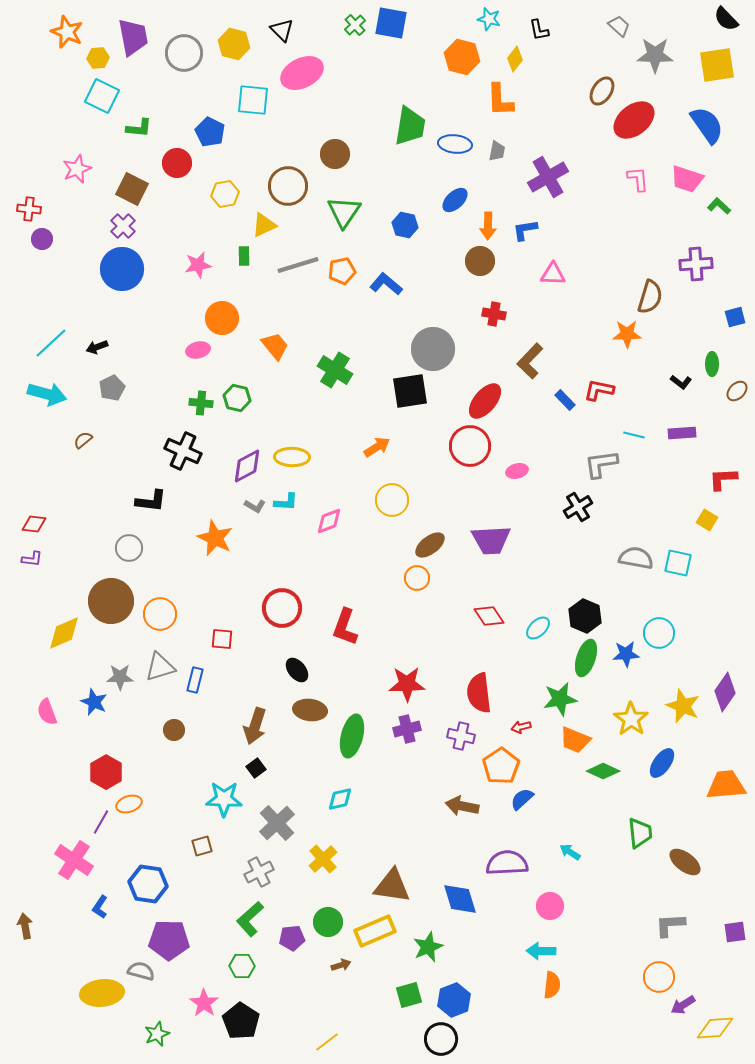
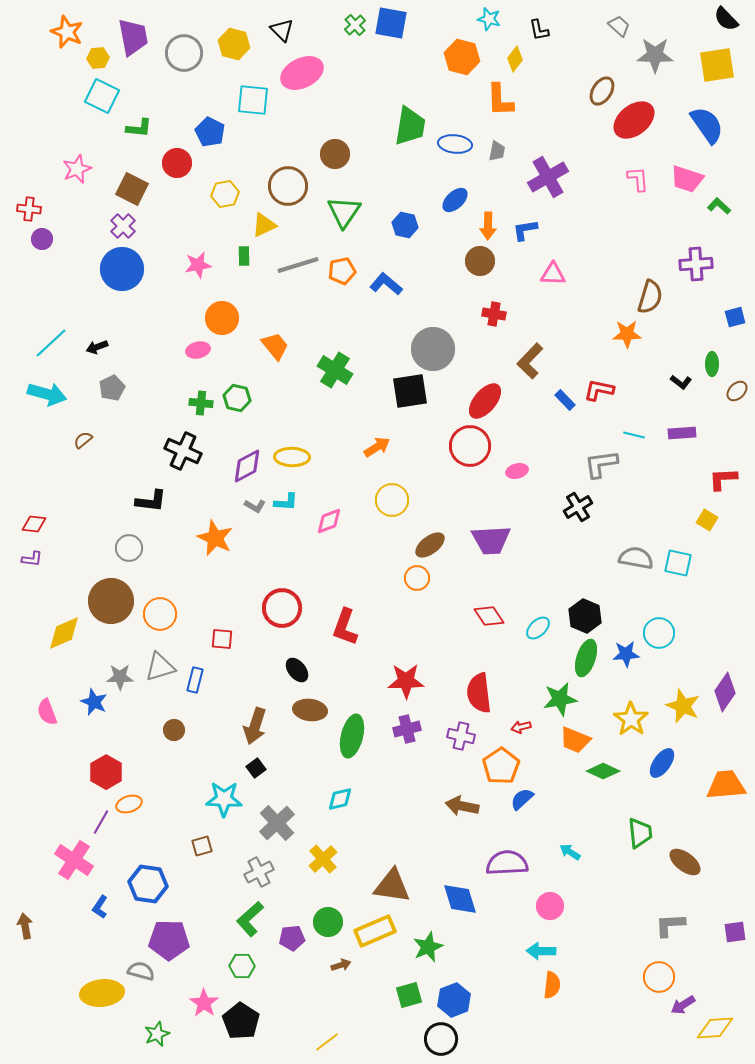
red star at (407, 684): moved 1 px left, 3 px up
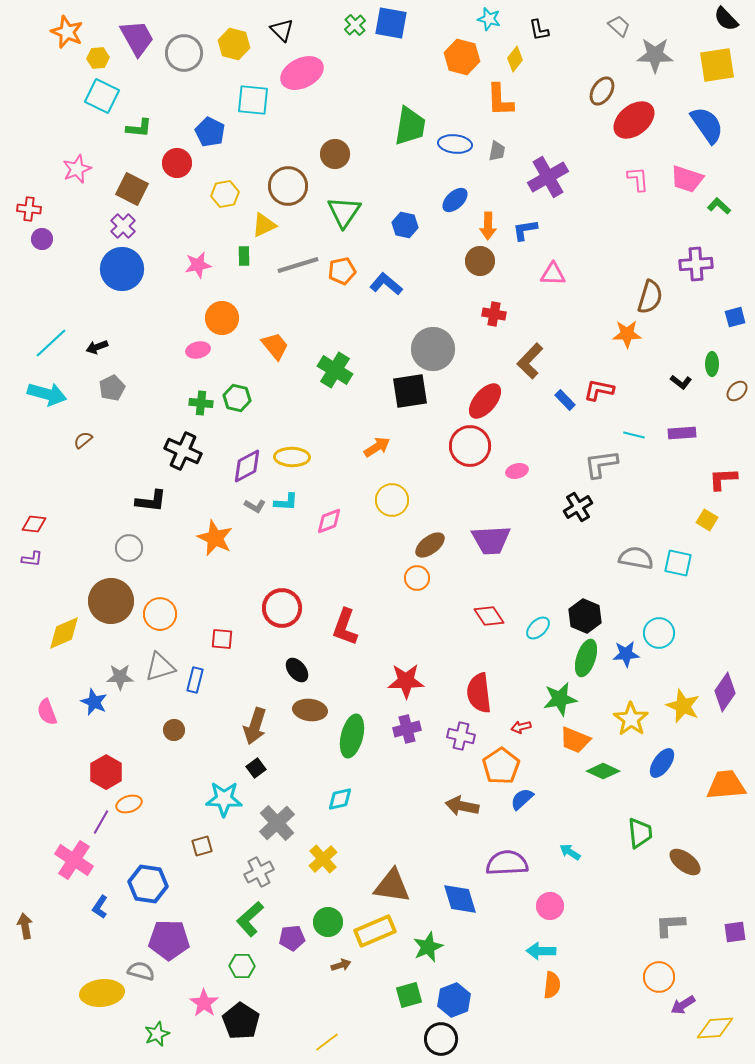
purple trapezoid at (133, 37): moved 4 px right, 1 px down; rotated 18 degrees counterclockwise
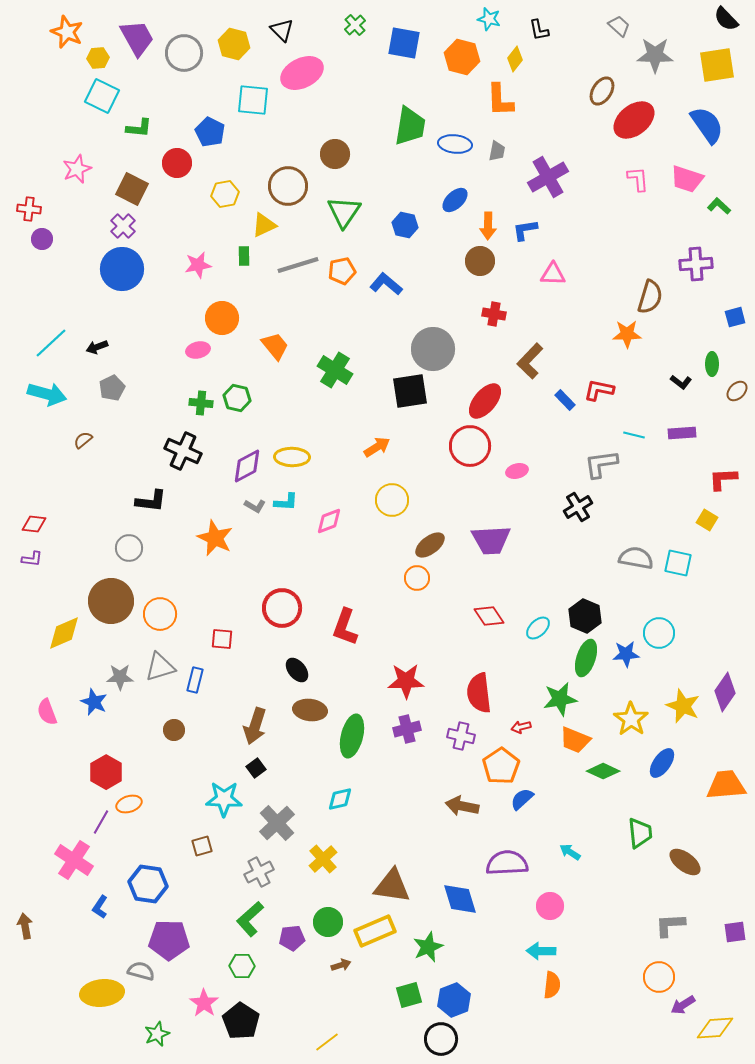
blue square at (391, 23): moved 13 px right, 20 px down
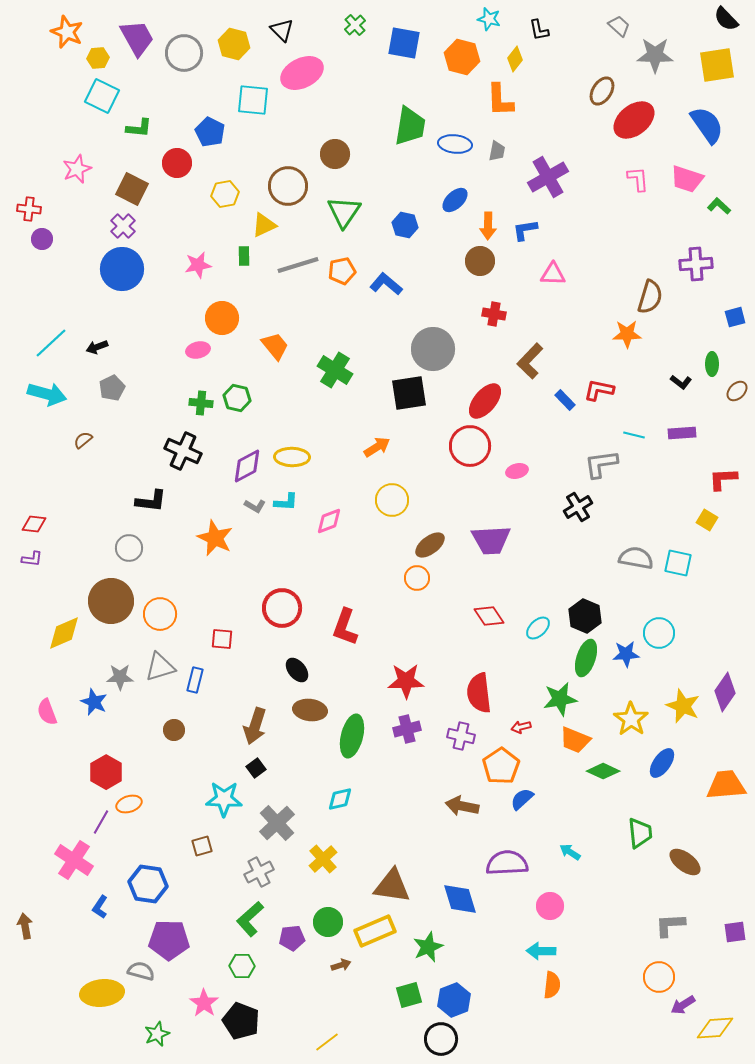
black square at (410, 391): moved 1 px left, 2 px down
black pentagon at (241, 1021): rotated 12 degrees counterclockwise
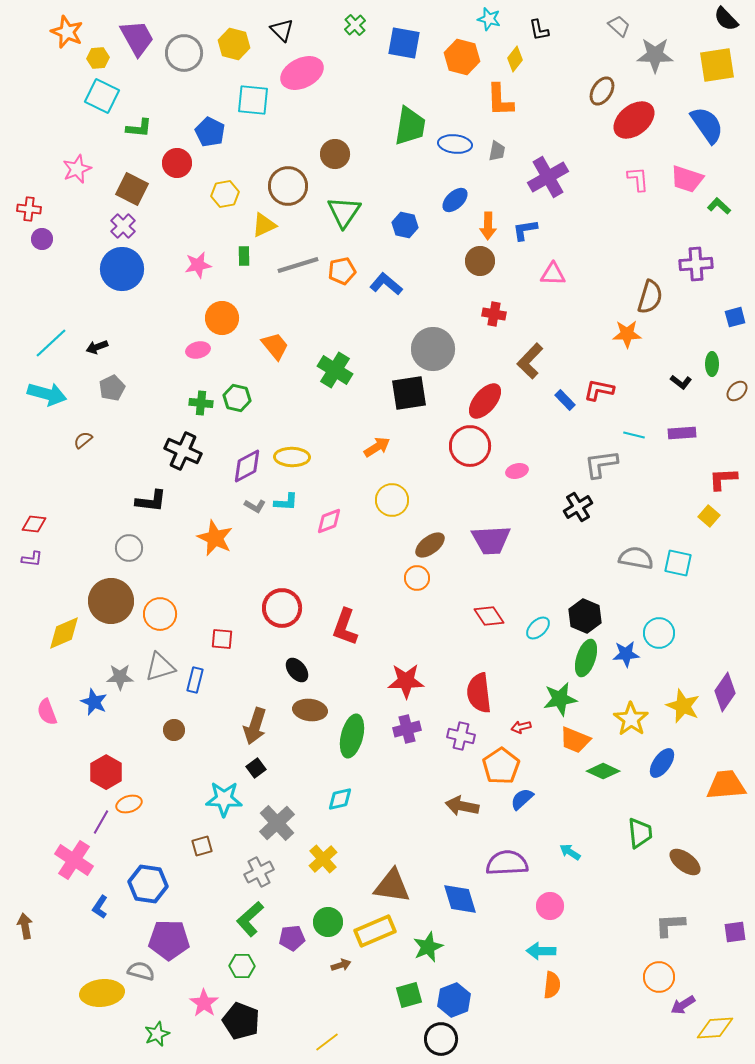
yellow square at (707, 520): moved 2 px right, 4 px up; rotated 10 degrees clockwise
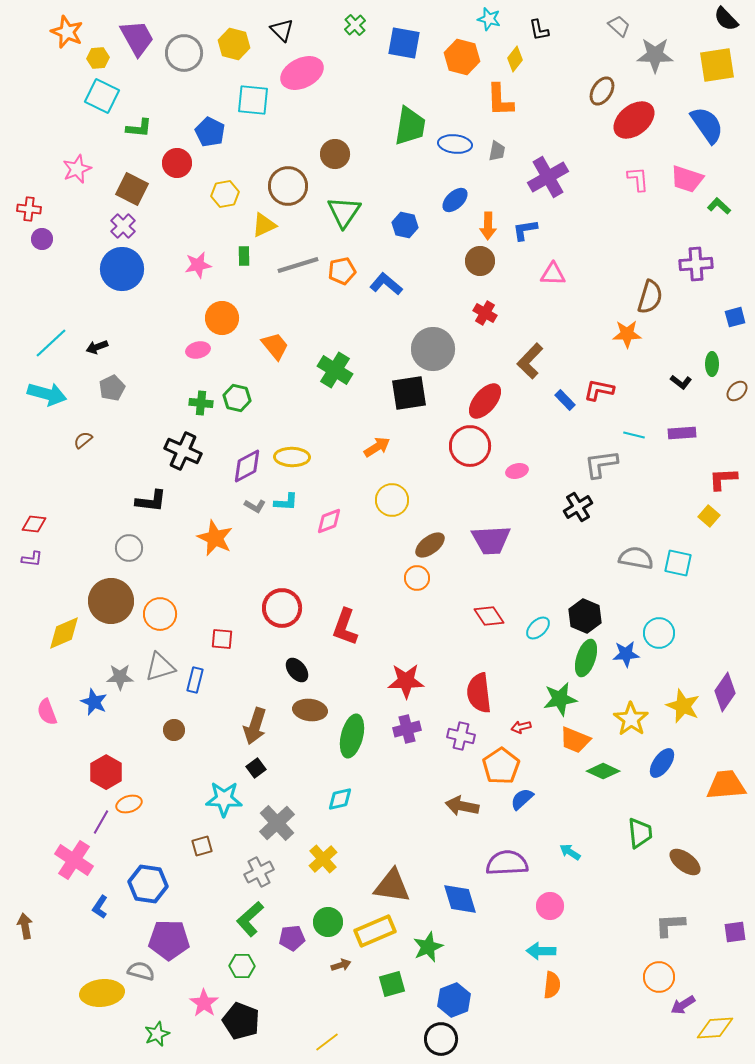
red cross at (494, 314): moved 9 px left, 1 px up; rotated 20 degrees clockwise
green square at (409, 995): moved 17 px left, 11 px up
